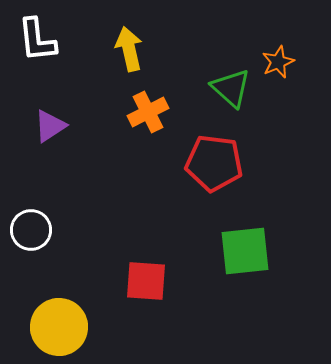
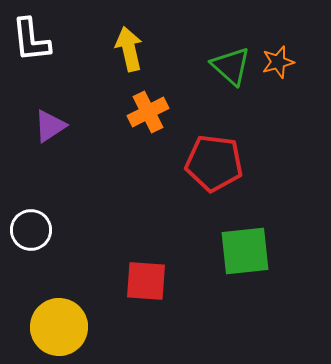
white L-shape: moved 6 px left
orange star: rotated 8 degrees clockwise
green triangle: moved 22 px up
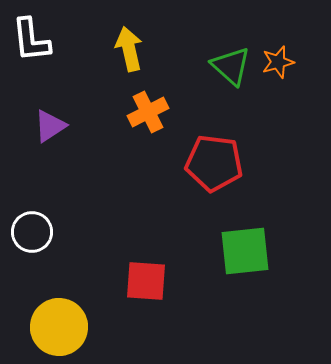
white circle: moved 1 px right, 2 px down
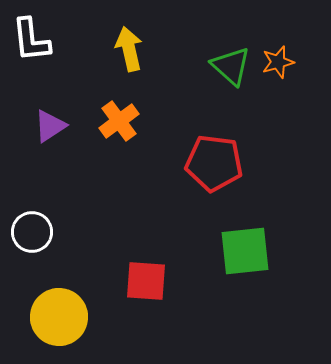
orange cross: moved 29 px left, 9 px down; rotated 9 degrees counterclockwise
yellow circle: moved 10 px up
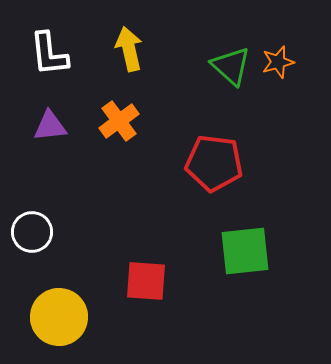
white L-shape: moved 18 px right, 14 px down
purple triangle: rotated 27 degrees clockwise
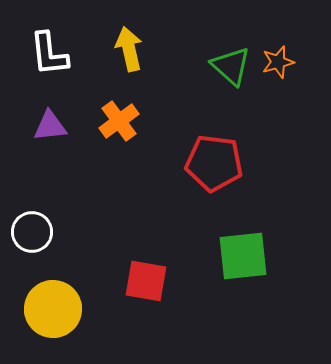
green square: moved 2 px left, 5 px down
red square: rotated 6 degrees clockwise
yellow circle: moved 6 px left, 8 px up
